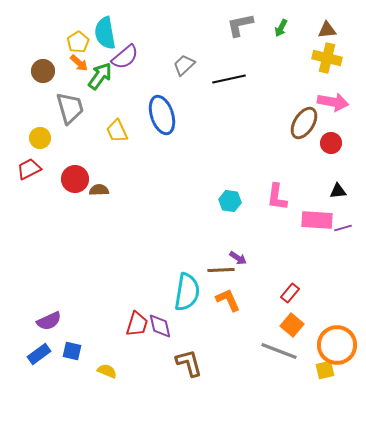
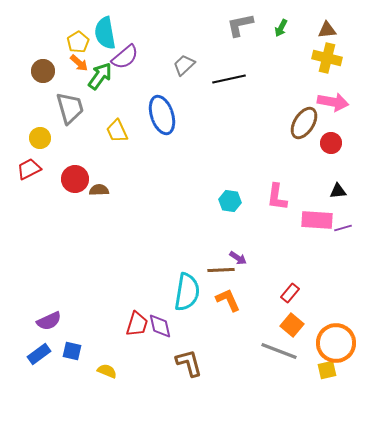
orange circle at (337, 345): moved 1 px left, 2 px up
yellow square at (325, 370): moved 2 px right
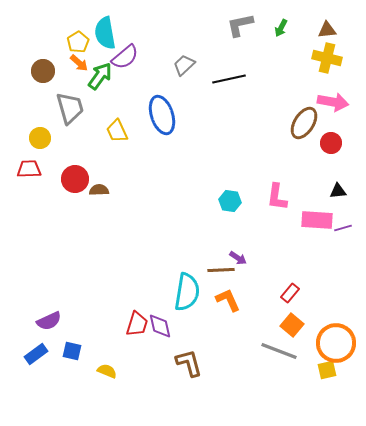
red trapezoid at (29, 169): rotated 25 degrees clockwise
blue rectangle at (39, 354): moved 3 px left
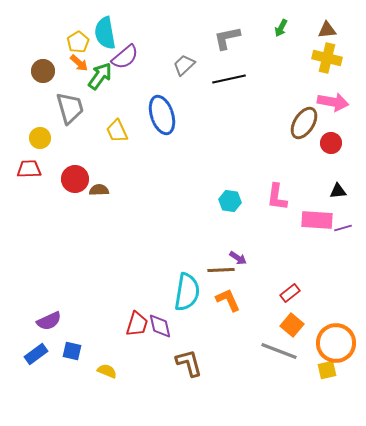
gray L-shape at (240, 25): moved 13 px left, 13 px down
red rectangle at (290, 293): rotated 12 degrees clockwise
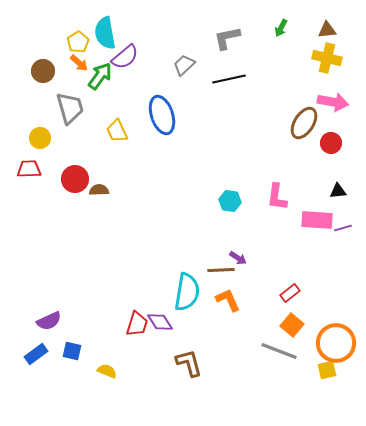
purple diamond at (160, 326): moved 4 px up; rotated 20 degrees counterclockwise
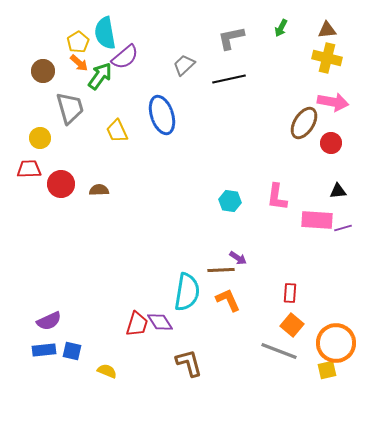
gray L-shape at (227, 38): moved 4 px right
red circle at (75, 179): moved 14 px left, 5 px down
red rectangle at (290, 293): rotated 48 degrees counterclockwise
blue rectangle at (36, 354): moved 8 px right, 4 px up; rotated 30 degrees clockwise
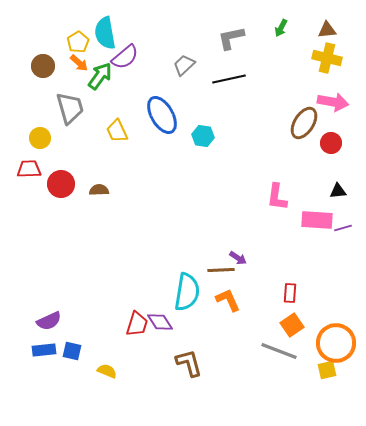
brown circle at (43, 71): moved 5 px up
blue ellipse at (162, 115): rotated 12 degrees counterclockwise
cyan hexagon at (230, 201): moved 27 px left, 65 px up
orange square at (292, 325): rotated 15 degrees clockwise
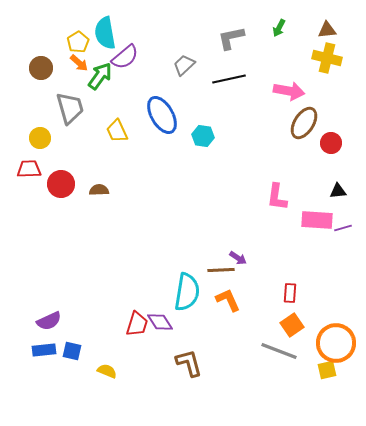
green arrow at (281, 28): moved 2 px left
brown circle at (43, 66): moved 2 px left, 2 px down
pink arrow at (333, 102): moved 44 px left, 11 px up
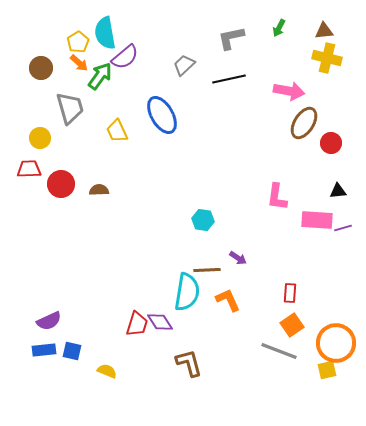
brown triangle at (327, 30): moved 3 px left, 1 px down
cyan hexagon at (203, 136): moved 84 px down
brown line at (221, 270): moved 14 px left
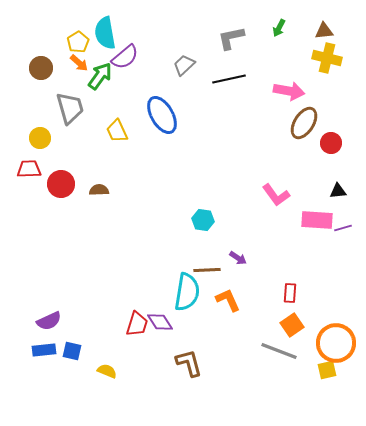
pink L-shape at (277, 197): moved 1 px left, 2 px up; rotated 44 degrees counterclockwise
